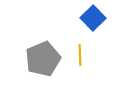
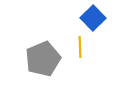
yellow line: moved 8 px up
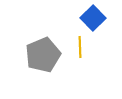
gray pentagon: moved 4 px up
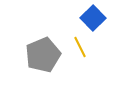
yellow line: rotated 25 degrees counterclockwise
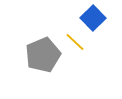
yellow line: moved 5 px left, 5 px up; rotated 20 degrees counterclockwise
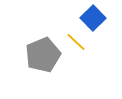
yellow line: moved 1 px right
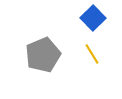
yellow line: moved 16 px right, 12 px down; rotated 15 degrees clockwise
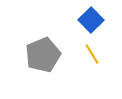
blue square: moved 2 px left, 2 px down
